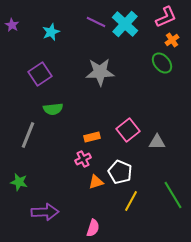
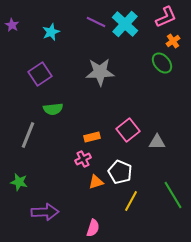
orange cross: moved 1 px right, 1 px down
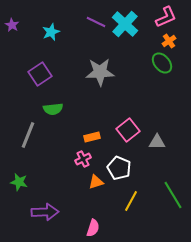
orange cross: moved 4 px left
white pentagon: moved 1 px left, 4 px up
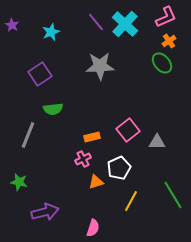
purple line: rotated 24 degrees clockwise
gray star: moved 6 px up
white pentagon: rotated 25 degrees clockwise
purple arrow: rotated 12 degrees counterclockwise
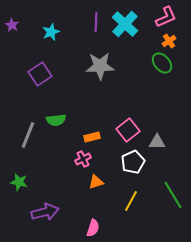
purple line: rotated 42 degrees clockwise
green semicircle: moved 3 px right, 11 px down
white pentagon: moved 14 px right, 6 px up
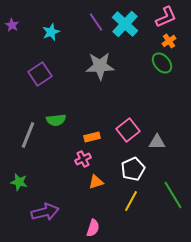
purple line: rotated 36 degrees counterclockwise
white pentagon: moved 7 px down
